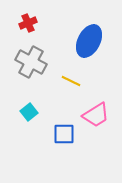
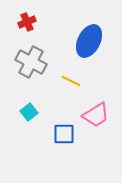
red cross: moved 1 px left, 1 px up
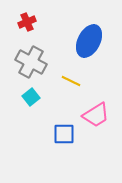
cyan square: moved 2 px right, 15 px up
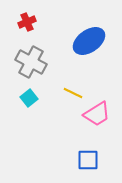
blue ellipse: rotated 28 degrees clockwise
yellow line: moved 2 px right, 12 px down
cyan square: moved 2 px left, 1 px down
pink trapezoid: moved 1 px right, 1 px up
blue square: moved 24 px right, 26 px down
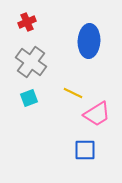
blue ellipse: rotated 52 degrees counterclockwise
gray cross: rotated 8 degrees clockwise
cyan square: rotated 18 degrees clockwise
blue square: moved 3 px left, 10 px up
